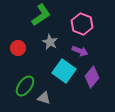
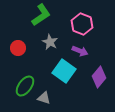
purple diamond: moved 7 px right
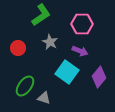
pink hexagon: rotated 20 degrees counterclockwise
cyan square: moved 3 px right, 1 px down
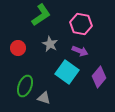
pink hexagon: moved 1 px left; rotated 10 degrees clockwise
gray star: moved 2 px down
green ellipse: rotated 15 degrees counterclockwise
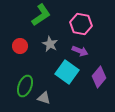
red circle: moved 2 px right, 2 px up
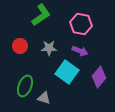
gray star: moved 1 px left, 4 px down; rotated 28 degrees counterclockwise
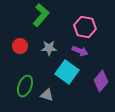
green L-shape: rotated 15 degrees counterclockwise
pink hexagon: moved 4 px right, 3 px down
purple diamond: moved 2 px right, 4 px down
gray triangle: moved 3 px right, 3 px up
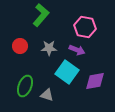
purple arrow: moved 3 px left, 1 px up
purple diamond: moved 6 px left; rotated 40 degrees clockwise
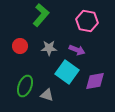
pink hexagon: moved 2 px right, 6 px up
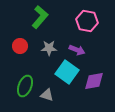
green L-shape: moved 1 px left, 2 px down
purple diamond: moved 1 px left
